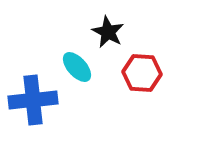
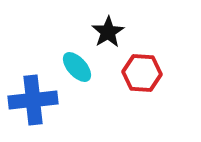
black star: rotated 12 degrees clockwise
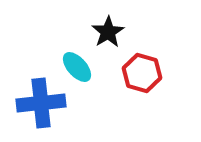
red hexagon: rotated 12 degrees clockwise
blue cross: moved 8 px right, 3 px down
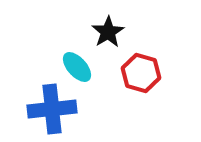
red hexagon: moved 1 px left
blue cross: moved 11 px right, 6 px down
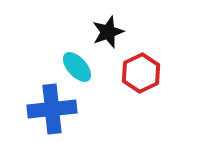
black star: rotated 12 degrees clockwise
red hexagon: rotated 18 degrees clockwise
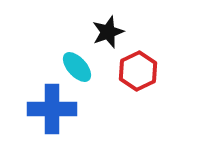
red hexagon: moved 3 px left, 2 px up
blue cross: rotated 6 degrees clockwise
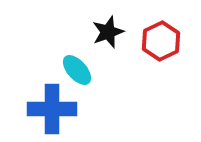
cyan ellipse: moved 3 px down
red hexagon: moved 23 px right, 30 px up
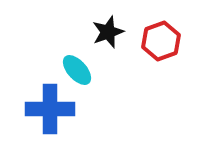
red hexagon: rotated 6 degrees clockwise
blue cross: moved 2 px left
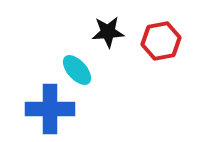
black star: rotated 16 degrees clockwise
red hexagon: rotated 9 degrees clockwise
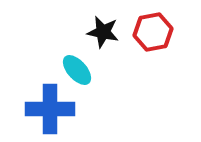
black star: moved 5 px left; rotated 16 degrees clockwise
red hexagon: moved 8 px left, 9 px up
